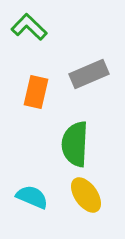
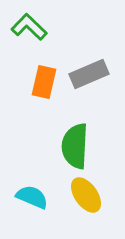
orange rectangle: moved 8 px right, 10 px up
green semicircle: moved 2 px down
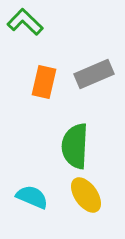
green L-shape: moved 4 px left, 5 px up
gray rectangle: moved 5 px right
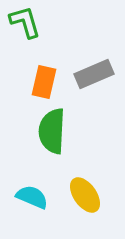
green L-shape: rotated 30 degrees clockwise
green semicircle: moved 23 px left, 15 px up
yellow ellipse: moved 1 px left
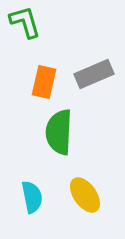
green semicircle: moved 7 px right, 1 px down
cyan semicircle: rotated 56 degrees clockwise
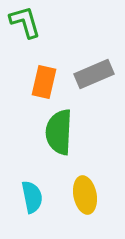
yellow ellipse: rotated 24 degrees clockwise
